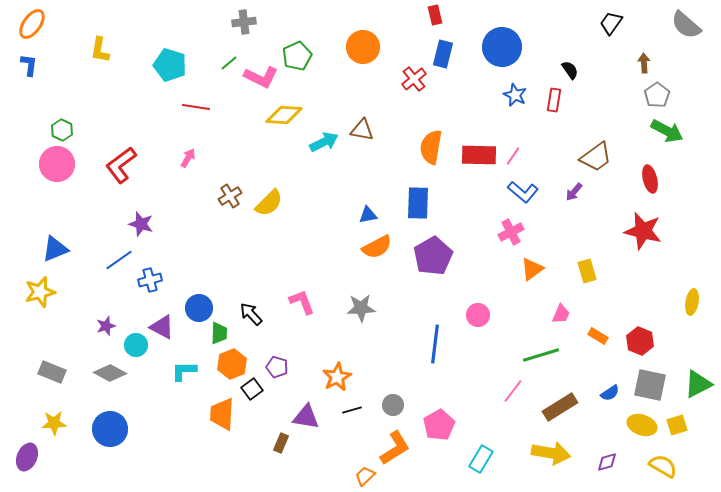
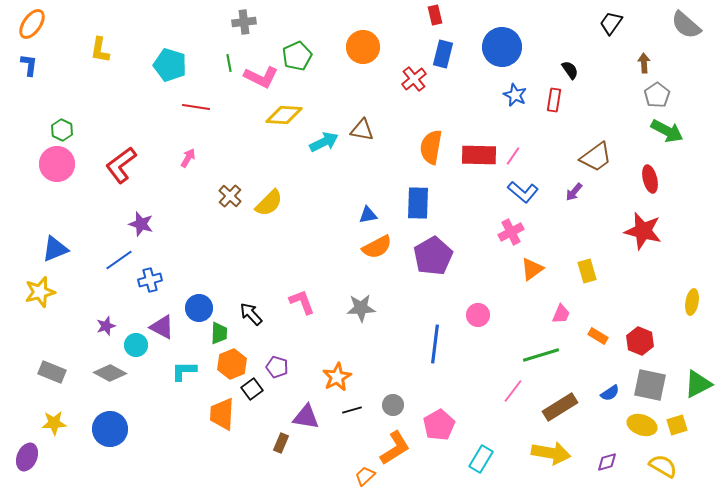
green line at (229, 63): rotated 60 degrees counterclockwise
brown cross at (230, 196): rotated 15 degrees counterclockwise
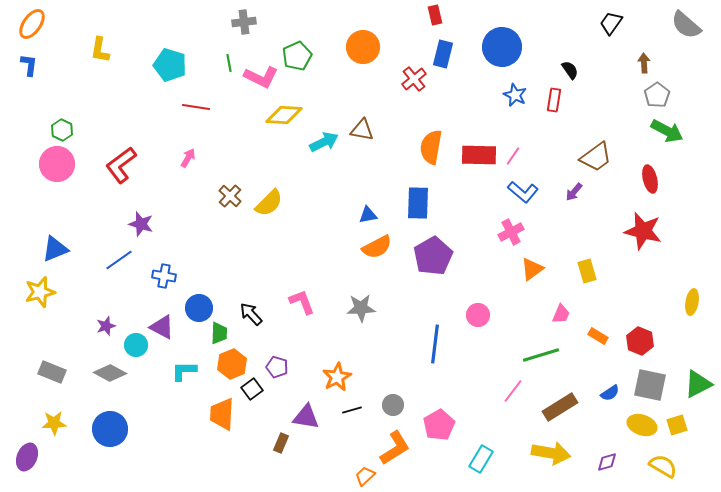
blue cross at (150, 280): moved 14 px right, 4 px up; rotated 25 degrees clockwise
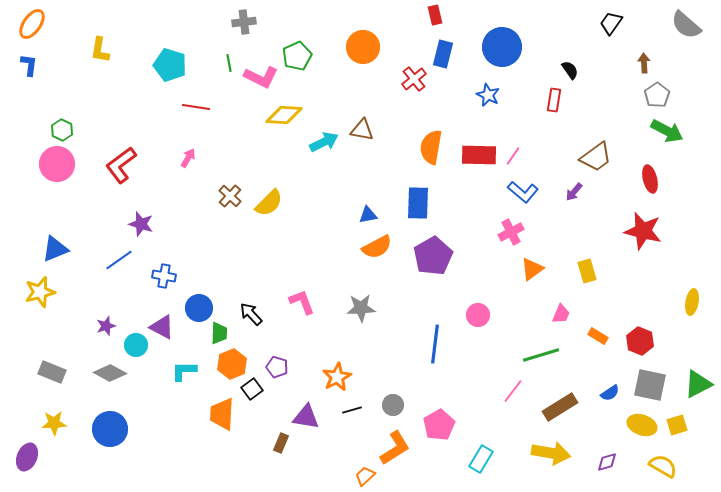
blue star at (515, 95): moved 27 px left
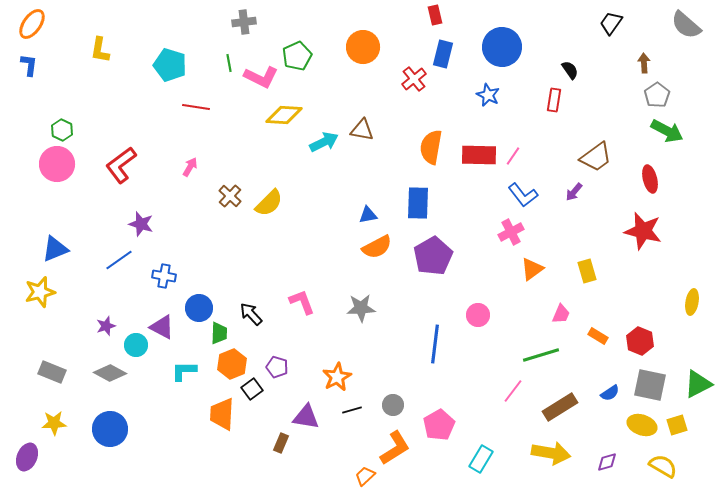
pink arrow at (188, 158): moved 2 px right, 9 px down
blue L-shape at (523, 192): moved 3 px down; rotated 12 degrees clockwise
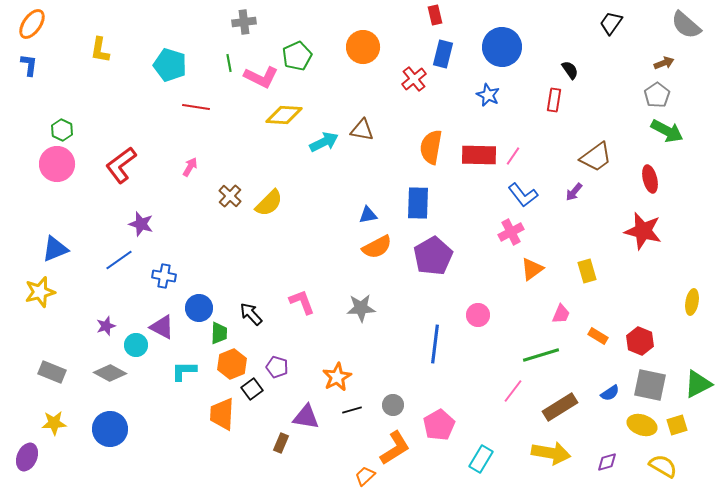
brown arrow at (644, 63): moved 20 px right; rotated 72 degrees clockwise
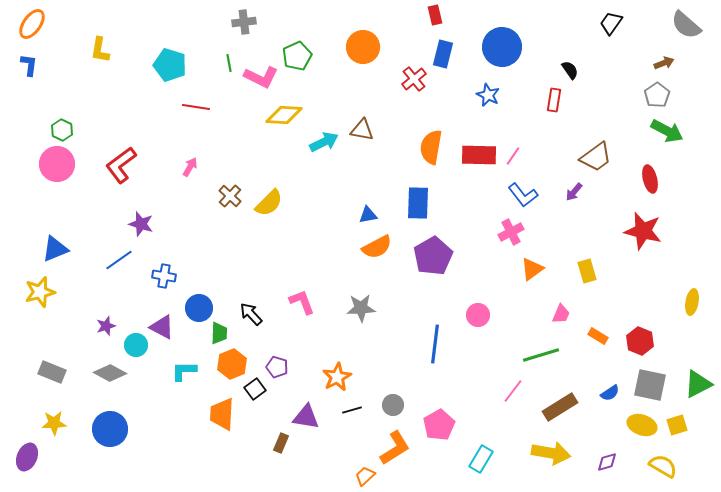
black square at (252, 389): moved 3 px right
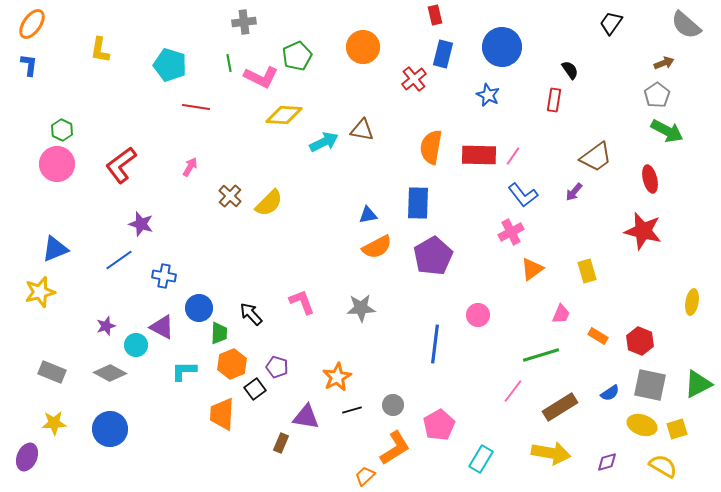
yellow square at (677, 425): moved 4 px down
